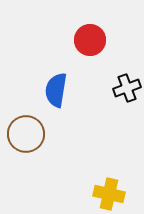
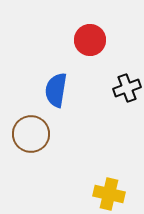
brown circle: moved 5 px right
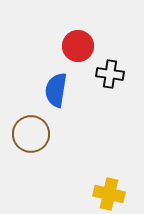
red circle: moved 12 px left, 6 px down
black cross: moved 17 px left, 14 px up; rotated 28 degrees clockwise
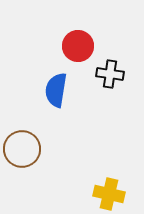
brown circle: moved 9 px left, 15 px down
